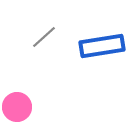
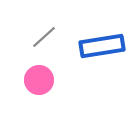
pink circle: moved 22 px right, 27 px up
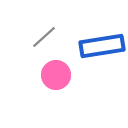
pink circle: moved 17 px right, 5 px up
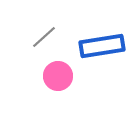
pink circle: moved 2 px right, 1 px down
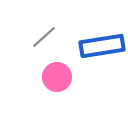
pink circle: moved 1 px left, 1 px down
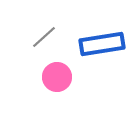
blue rectangle: moved 2 px up
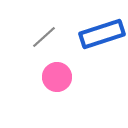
blue rectangle: moved 10 px up; rotated 9 degrees counterclockwise
